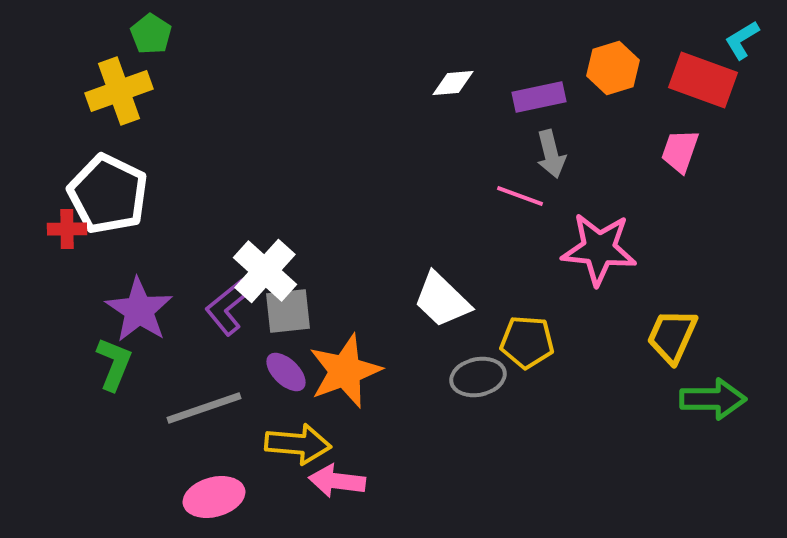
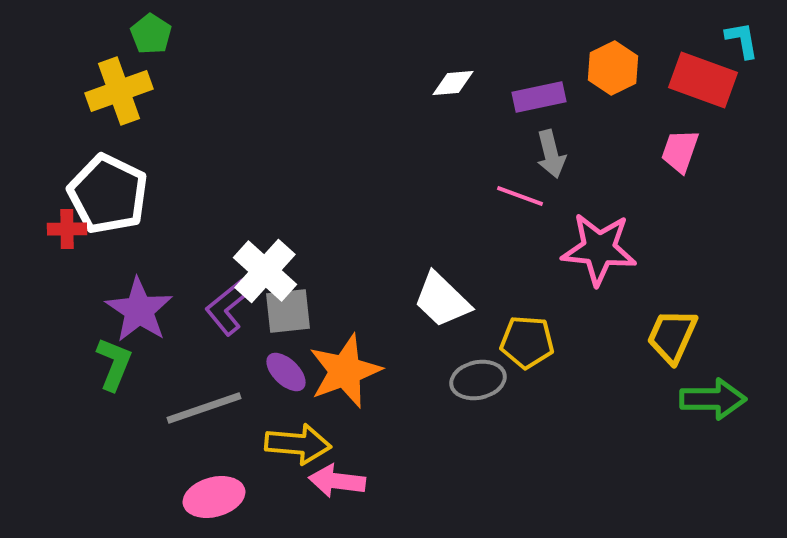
cyan L-shape: rotated 111 degrees clockwise
orange hexagon: rotated 9 degrees counterclockwise
gray ellipse: moved 3 px down
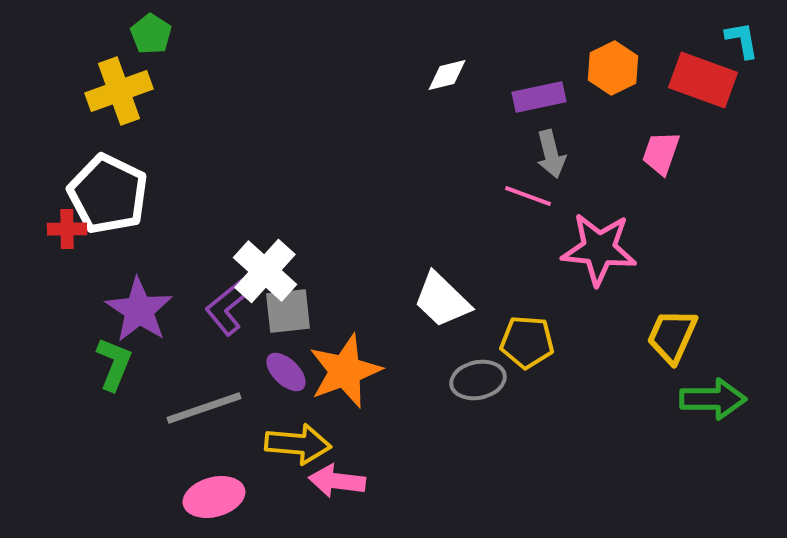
white diamond: moved 6 px left, 8 px up; rotated 9 degrees counterclockwise
pink trapezoid: moved 19 px left, 2 px down
pink line: moved 8 px right
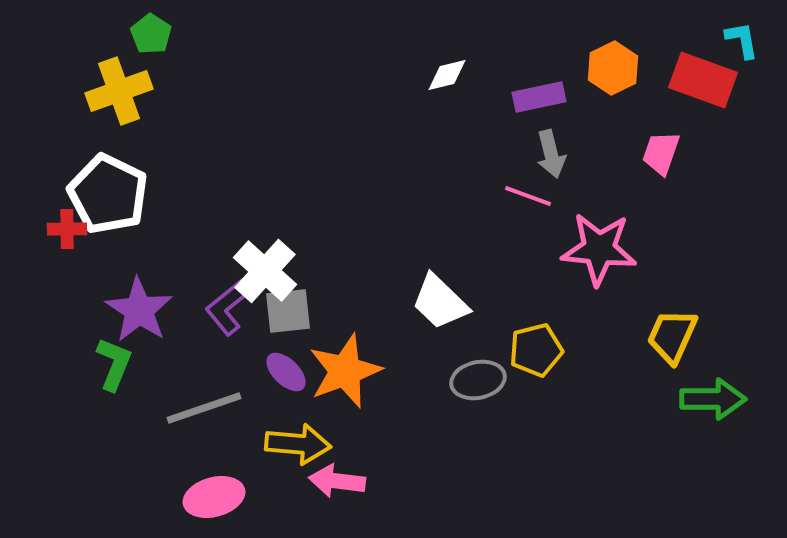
white trapezoid: moved 2 px left, 2 px down
yellow pentagon: moved 9 px right, 8 px down; rotated 18 degrees counterclockwise
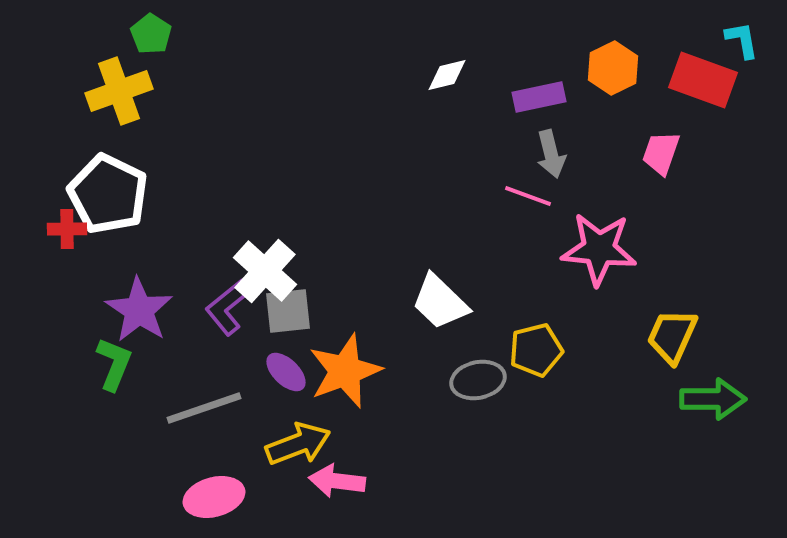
yellow arrow: rotated 26 degrees counterclockwise
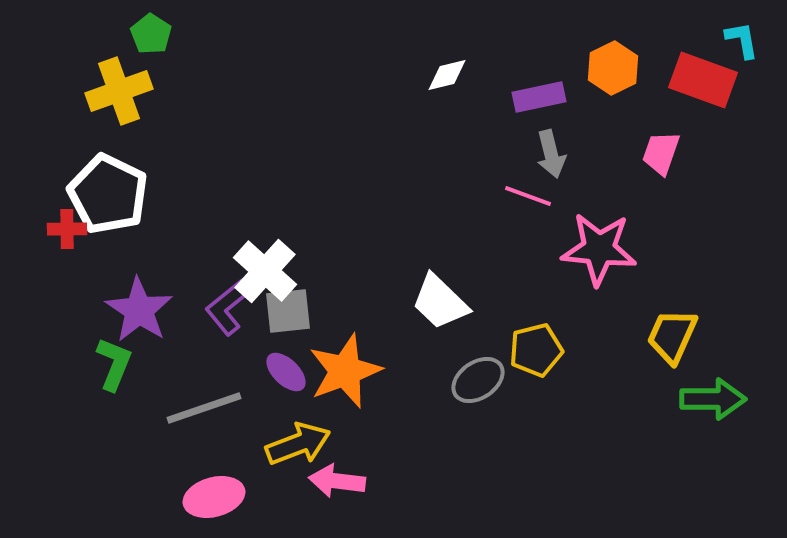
gray ellipse: rotated 22 degrees counterclockwise
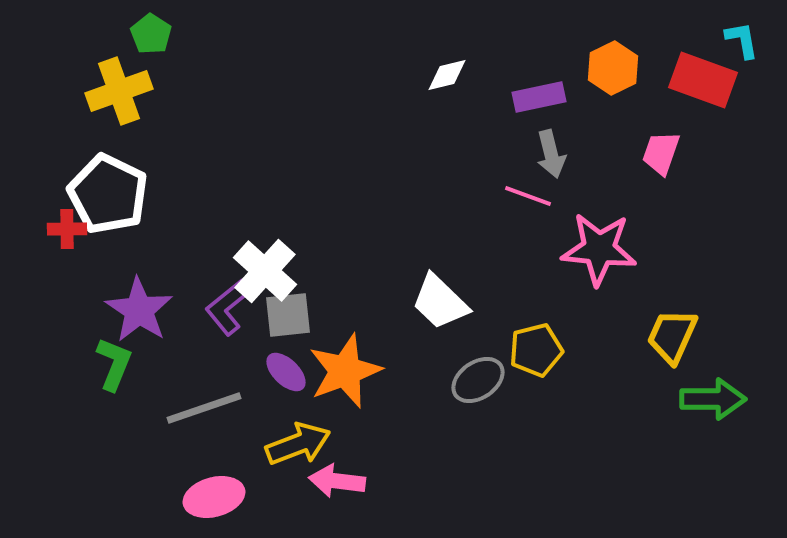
gray square: moved 4 px down
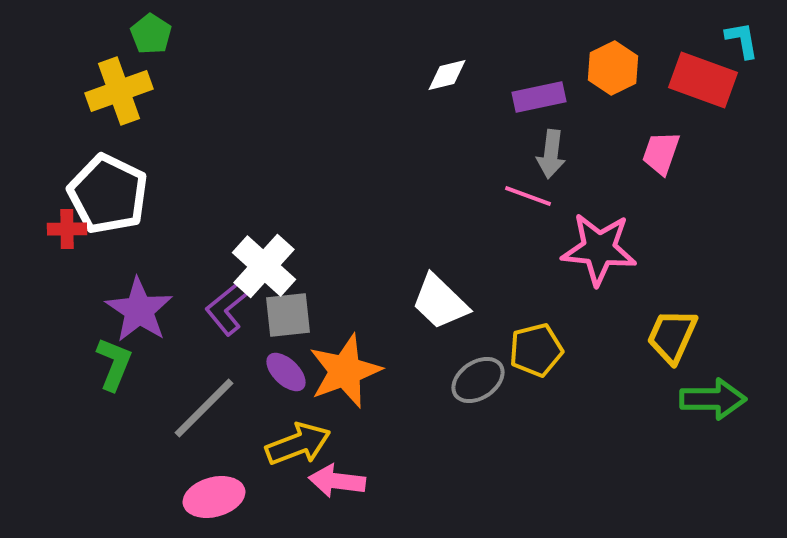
gray arrow: rotated 21 degrees clockwise
white cross: moved 1 px left, 5 px up
gray line: rotated 26 degrees counterclockwise
